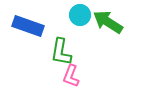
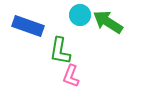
green L-shape: moved 1 px left, 1 px up
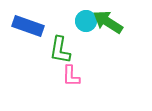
cyan circle: moved 6 px right, 6 px down
green L-shape: moved 1 px up
pink L-shape: rotated 20 degrees counterclockwise
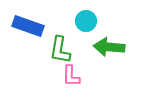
green arrow: moved 1 px right, 25 px down; rotated 28 degrees counterclockwise
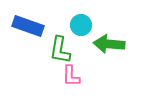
cyan circle: moved 5 px left, 4 px down
green arrow: moved 3 px up
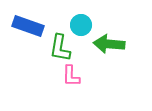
green L-shape: moved 2 px up
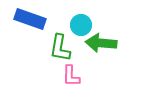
blue rectangle: moved 2 px right, 7 px up
green arrow: moved 8 px left, 1 px up
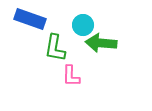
cyan circle: moved 2 px right
green L-shape: moved 5 px left
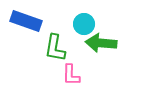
blue rectangle: moved 4 px left, 2 px down
cyan circle: moved 1 px right, 1 px up
pink L-shape: moved 1 px up
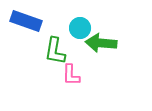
cyan circle: moved 4 px left, 4 px down
green L-shape: moved 3 px down
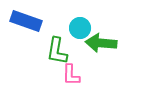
green L-shape: moved 2 px right
